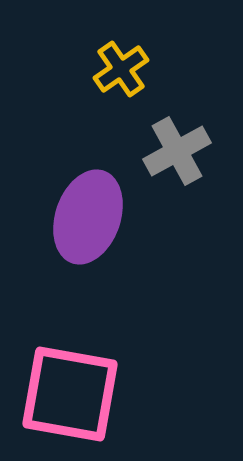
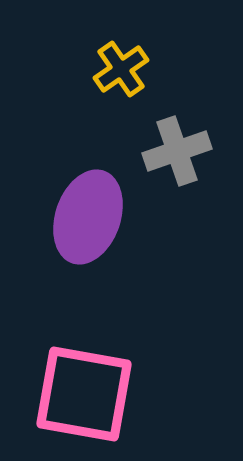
gray cross: rotated 10 degrees clockwise
pink square: moved 14 px right
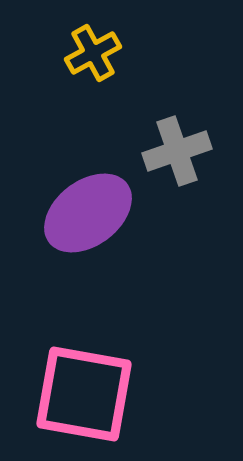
yellow cross: moved 28 px left, 16 px up; rotated 6 degrees clockwise
purple ellipse: moved 4 px up; rotated 34 degrees clockwise
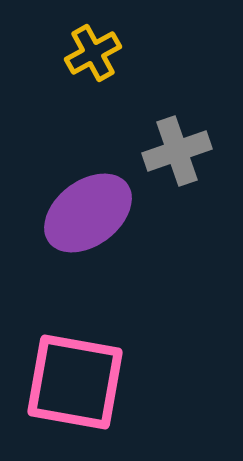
pink square: moved 9 px left, 12 px up
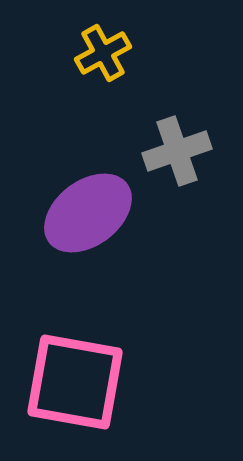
yellow cross: moved 10 px right
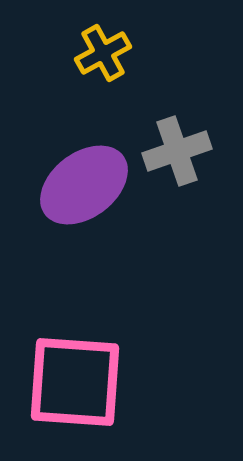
purple ellipse: moved 4 px left, 28 px up
pink square: rotated 6 degrees counterclockwise
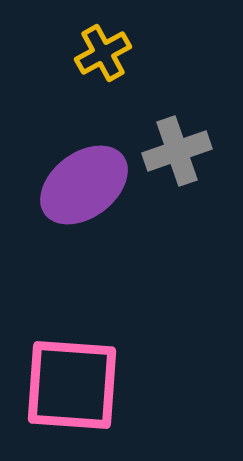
pink square: moved 3 px left, 3 px down
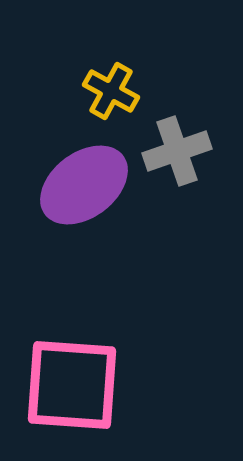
yellow cross: moved 8 px right, 38 px down; rotated 32 degrees counterclockwise
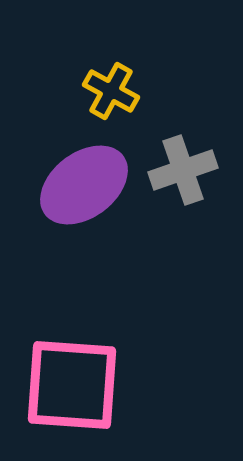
gray cross: moved 6 px right, 19 px down
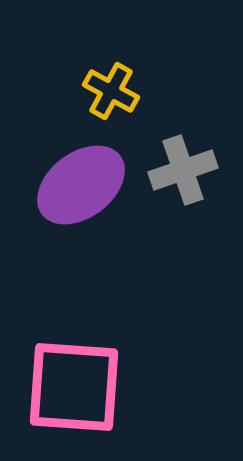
purple ellipse: moved 3 px left
pink square: moved 2 px right, 2 px down
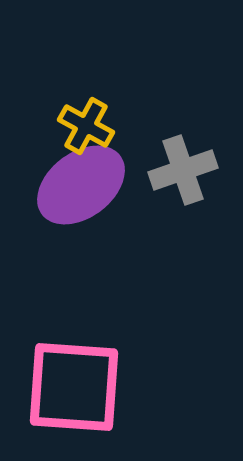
yellow cross: moved 25 px left, 35 px down
